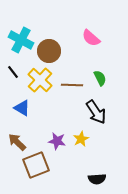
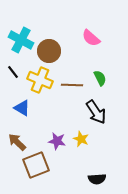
yellow cross: rotated 20 degrees counterclockwise
yellow star: rotated 21 degrees counterclockwise
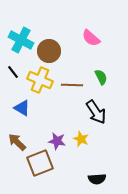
green semicircle: moved 1 px right, 1 px up
brown square: moved 4 px right, 2 px up
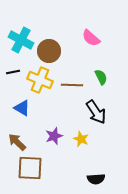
black line: rotated 64 degrees counterclockwise
purple star: moved 3 px left, 5 px up; rotated 30 degrees counterclockwise
brown square: moved 10 px left, 5 px down; rotated 24 degrees clockwise
black semicircle: moved 1 px left
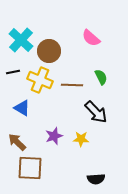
cyan cross: rotated 15 degrees clockwise
black arrow: rotated 10 degrees counterclockwise
yellow star: rotated 21 degrees counterclockwise
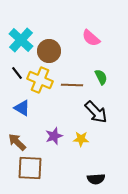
black line: moved 4 px right, 1 px down; rotated 64 degrees clockwise
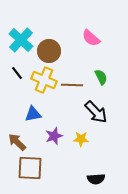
yellow cross: moved 4 px right
blue triangle: moved 11 px right, 6 px down; rotated 42 degrees counterclockwise
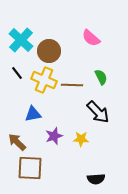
black arrow: moved 2 px right
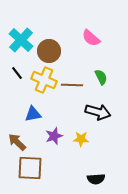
black arrow: rotated 30 degrees counterclockwise
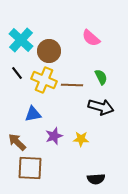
black arrow: moved 3 px right, 5 px up
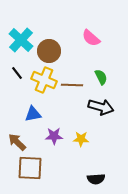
purple star: rotated 18 degrees clockwise
